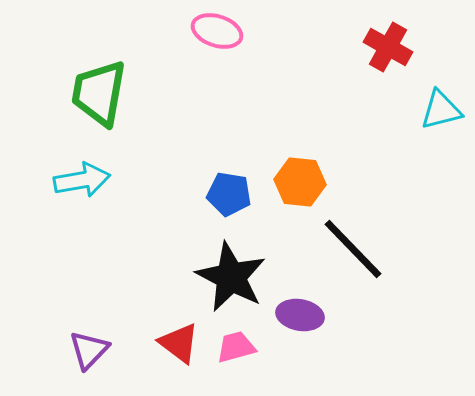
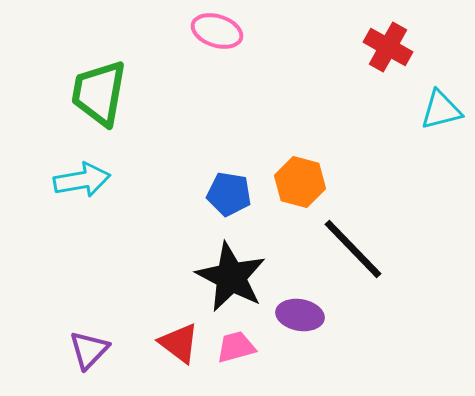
orange hexagon: rotated 9 degrees clockwise
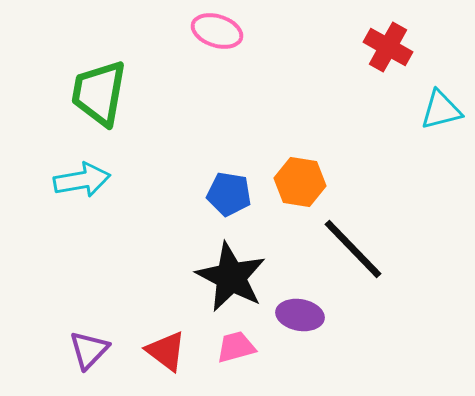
orange hexagon: rotated 6 degrees counterclockwise
red triangle: moved 13 px left, 8 px down
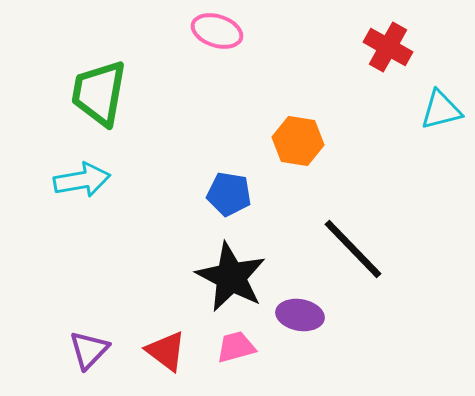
orange hexagon: moved 2 px left, 41 px up
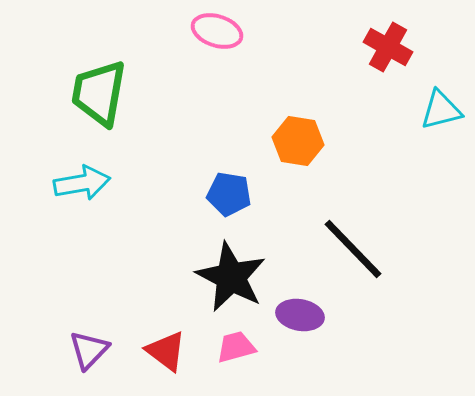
cyan arrow: moved 3 px down
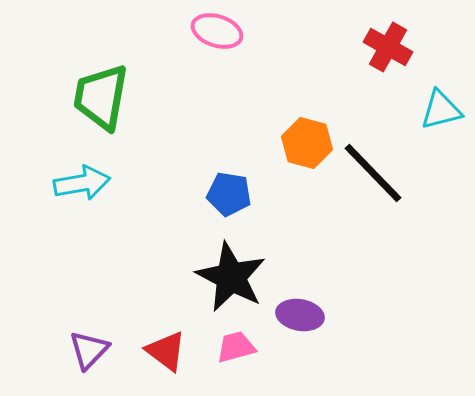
green trapezoid: moved 2 px right, 4 px down
orange hexagon: moved 9 px right, 2 px down; rotated 6 degrees clockwise
black line: moved 20 px right, 76 px up
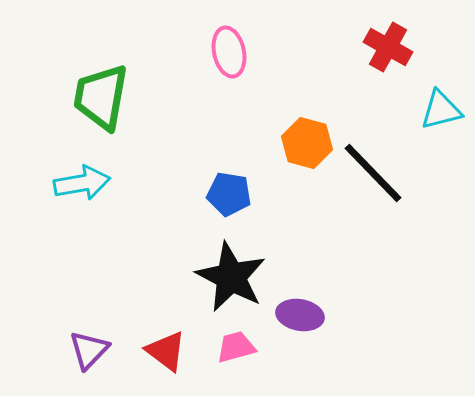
pink ellipse: moved 12 px right, 21 px down; rotated 60 degrees clockwise
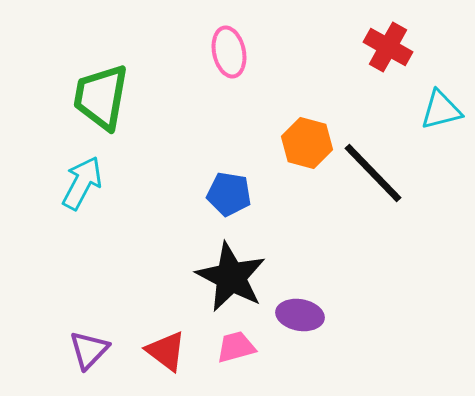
cyan arrow: rotated 52 degrees counterclockwise
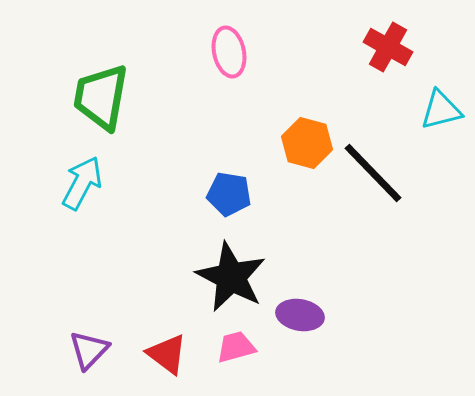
red triangle: moved 1 px right, 3 px down
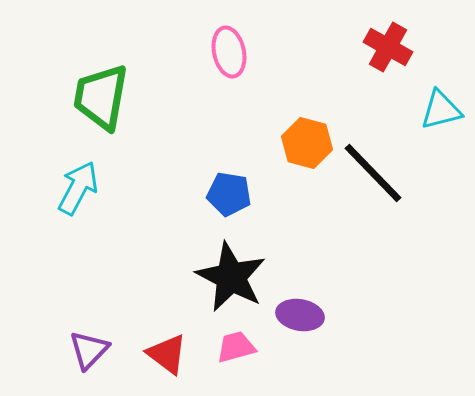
cyan arrow: moved 4 px left, 5 px down
